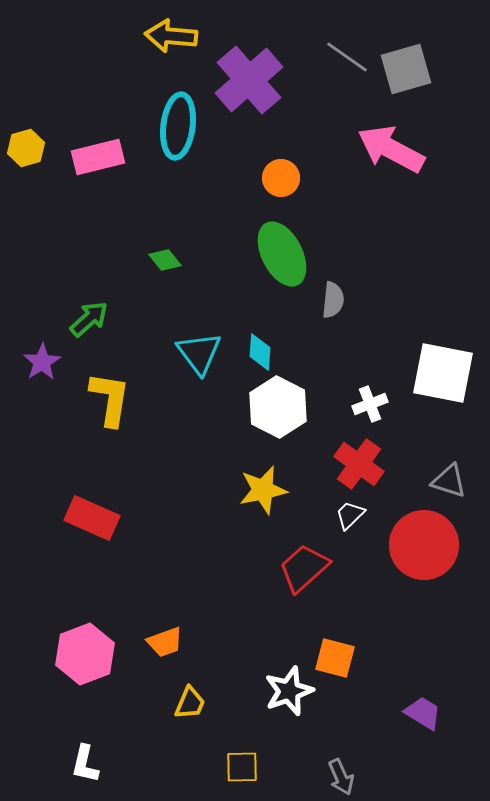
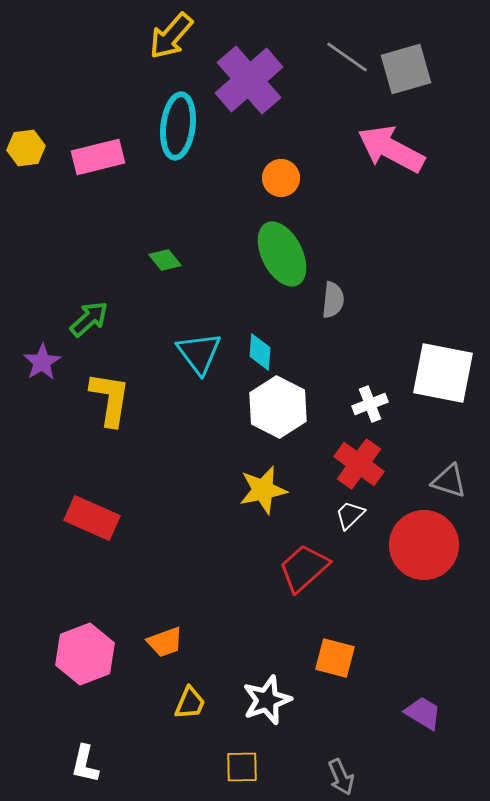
yellow arrow: rotated 54 degrees counterclockwise
yellow hexagon: rotated 9 degrees clockwise
white star: moved 22 px left, 9 px down
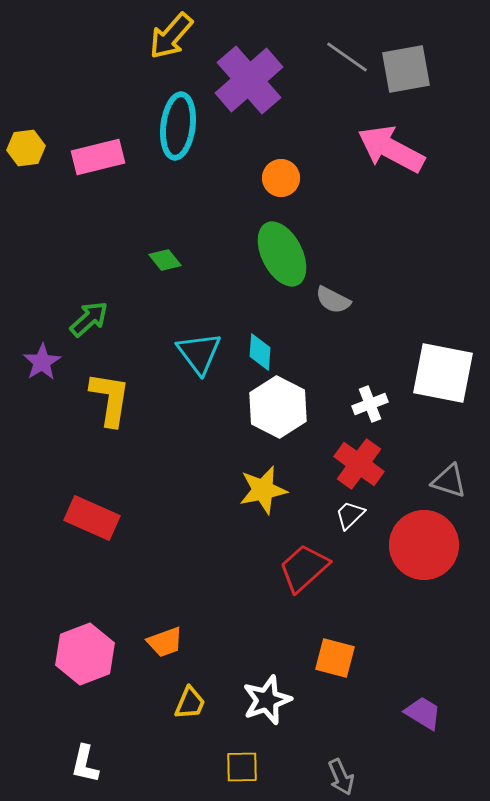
gray square: rotated 6 degrees clockwise
gray semicircle: rotated 111 degrees clockwise
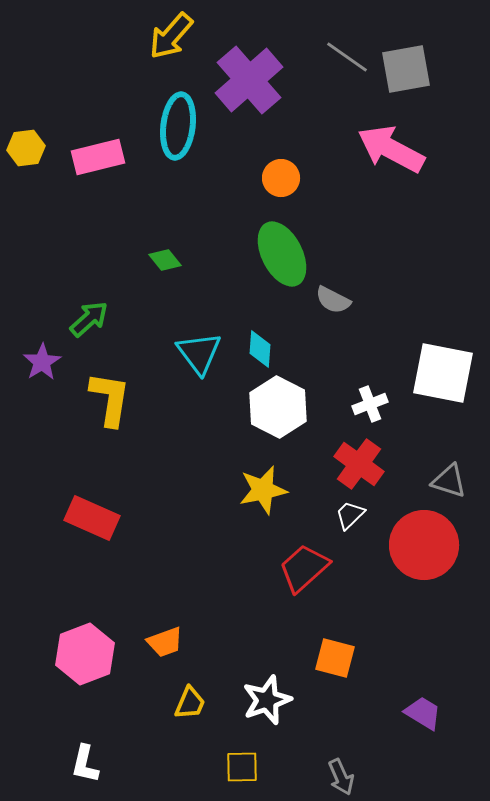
cyan diamond: moved 3 px up
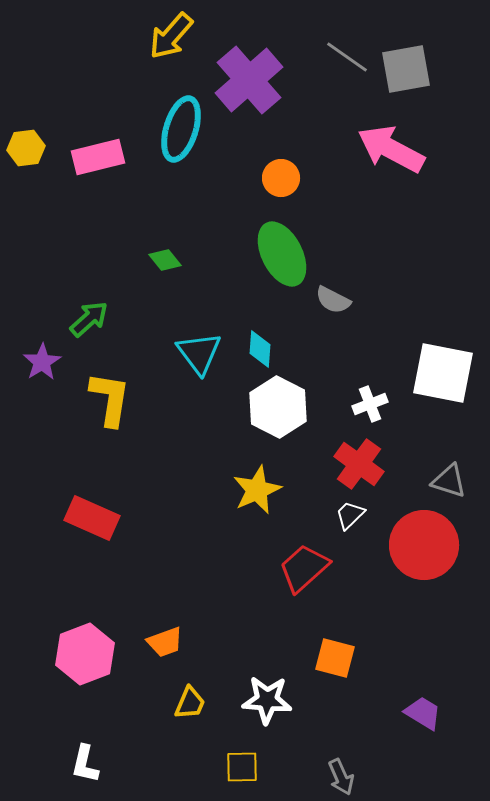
cyan ellipse: moved 3 px right, 3 px down; rotated 10 degrees clockwise
yellow star: moved 6 px left; rotated 12 degrees counterclockwise
white star: rotated 24 degrees clockwise
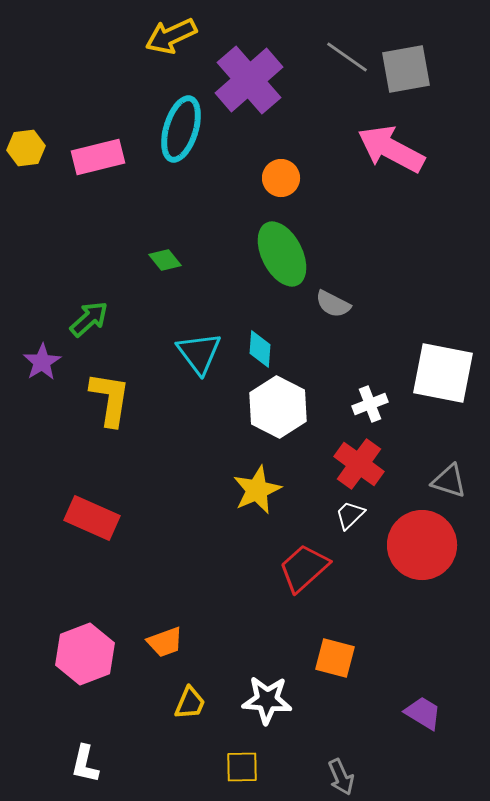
yellow arrow: rotated 24 degrees clockwise
gray semicircle: moved 4 px down
red circle: moved 2 px left
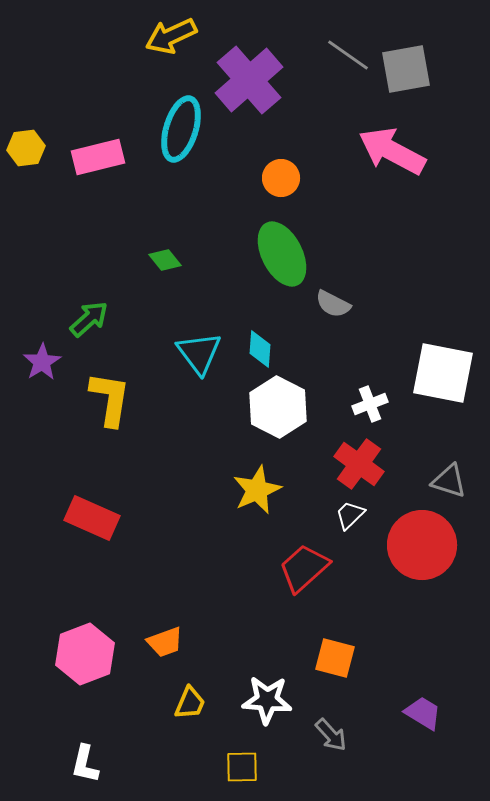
gray line: moved 1 px right, 2 px up
pink arrow: moved 1 px right, 2 px down
gray arrow: moved 10 px left, 42 px up; rotated 18 degrees counterclockwise
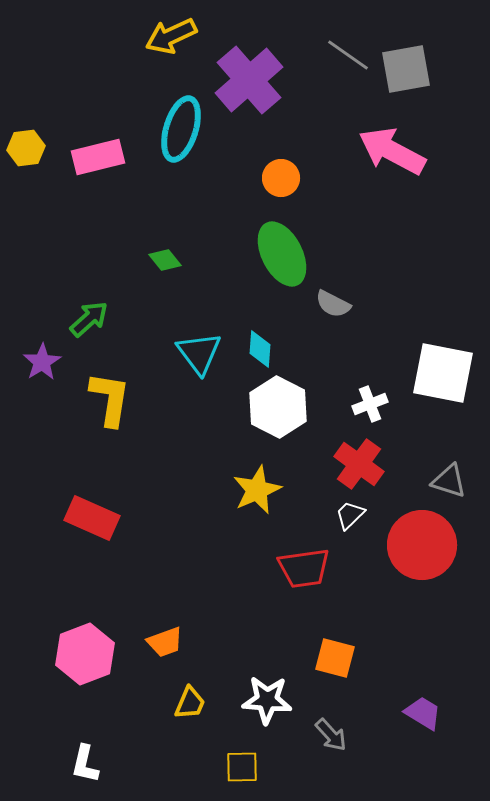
red trapezoid: rotated 146 degrees counterclockwise
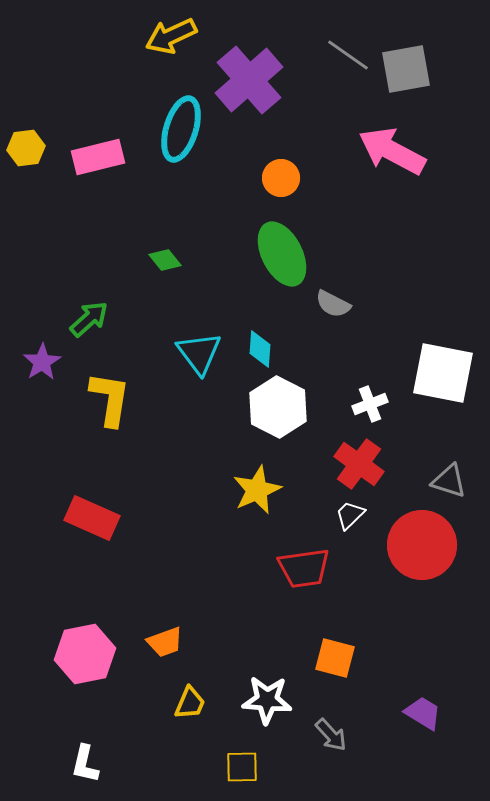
pink hexagon: rotated 10 degrees clockwise
